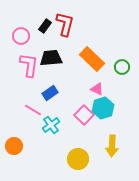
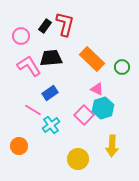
pink L-shape: moved 1 px down; rotated 40 degrees counterclockwise
orange circle: moved 5 px right
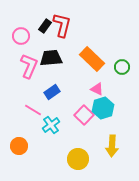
red L-shape: moved 3 px left, 1 px down
pink L-shape: rotated 55 degrees clockwise
blue rectangle: moved 2 px right, 1 px up
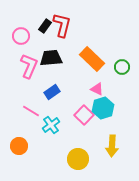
pink line: moved 2 px left, 1 px down
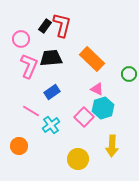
pink circle: moved 3 px down
green circle: moved 7 px right, 7 px down
pink square: moved 2 px down
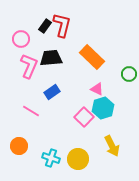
orange rectangle: moved 2 px up
cyan cross: moved 33 px down; rotated 36 degrees counterclockwise
yellow arrow: rotated 30 degrees counterclockwise
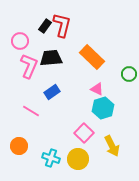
pink circle: moved 1 px left, 2 px down
pink square: moved 16 px down
